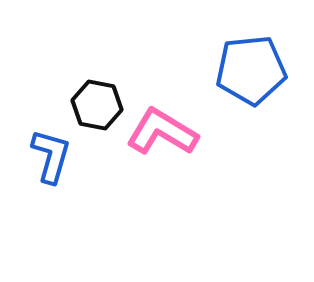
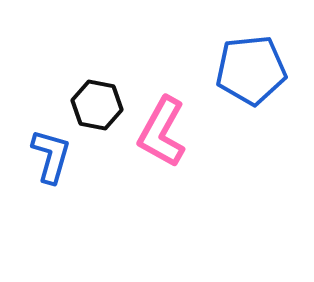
pink L-shape: rotated 92 degrees counterclockwise
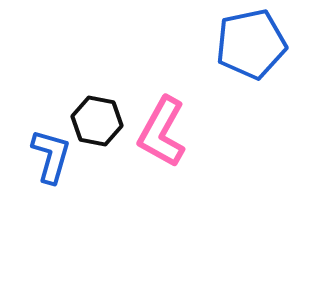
blue pentagon: moved 26 px up; rotated 6 degrees counterclockwise
black hexagon: moved 16 px down
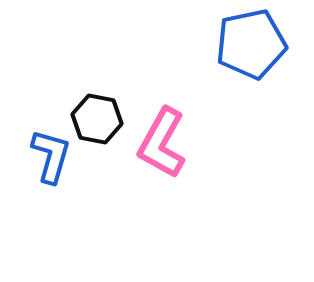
black hexagon: moved 2 px up
pink L-shape: moved 11 px down
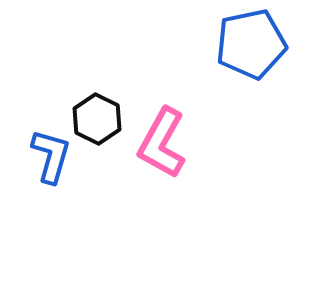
black hexagon: rotated 15 degrees clockwise
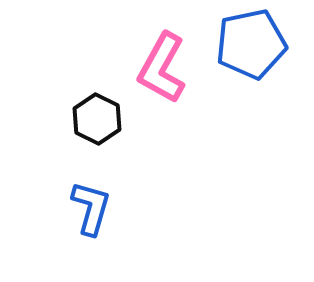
pink L-shape: moved 75 px up
blue L-shape: moved 40 px right, 52 px down
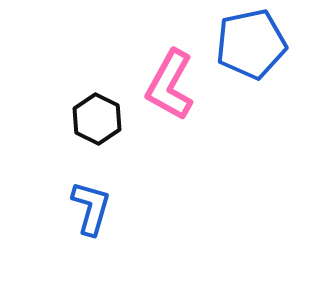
pink L-shape: moved 8 px right, 17 px down
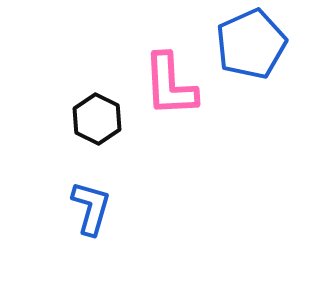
blue pentagon: rotated 12 degrees counterclockwise
pink L-shape: rotated 32 degrees counterclockwise
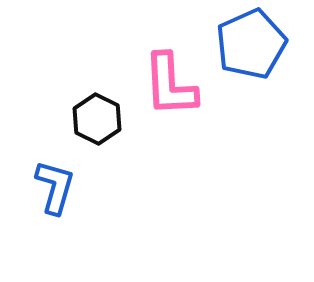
blue L-shape: moved 36 px left, 21 px up
